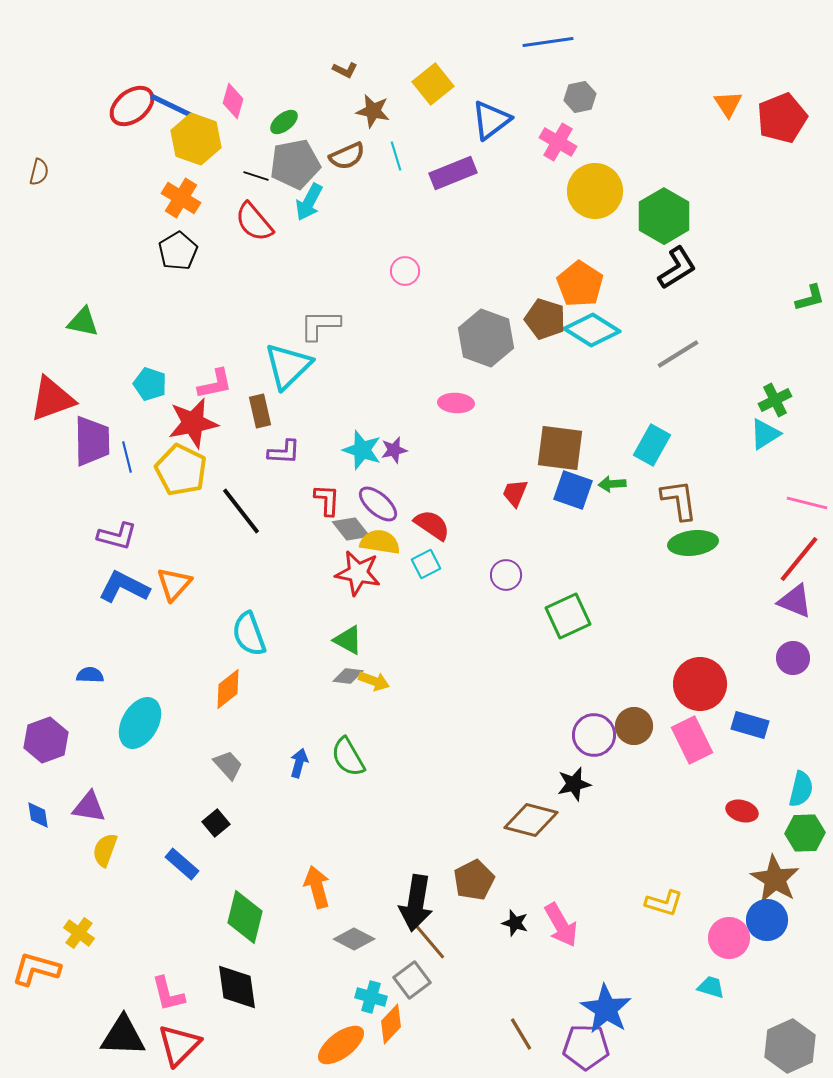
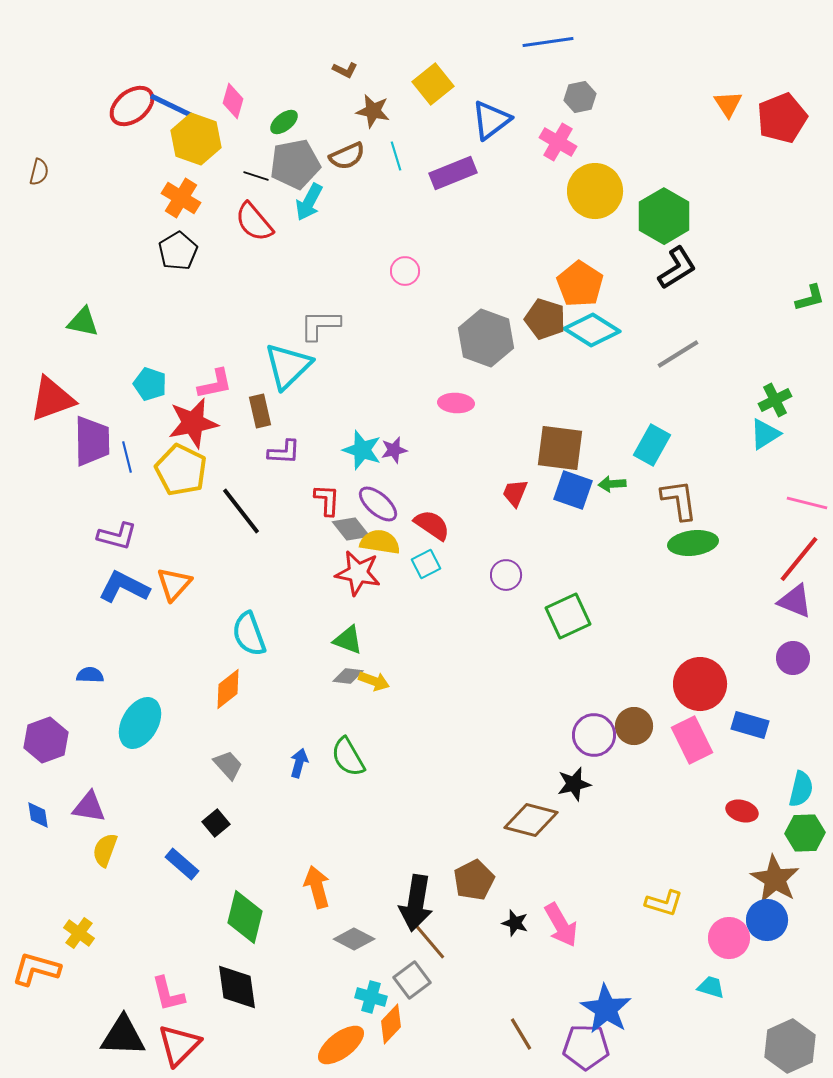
green triangle at (348, 640): rotated 8 degrees counterclockwise
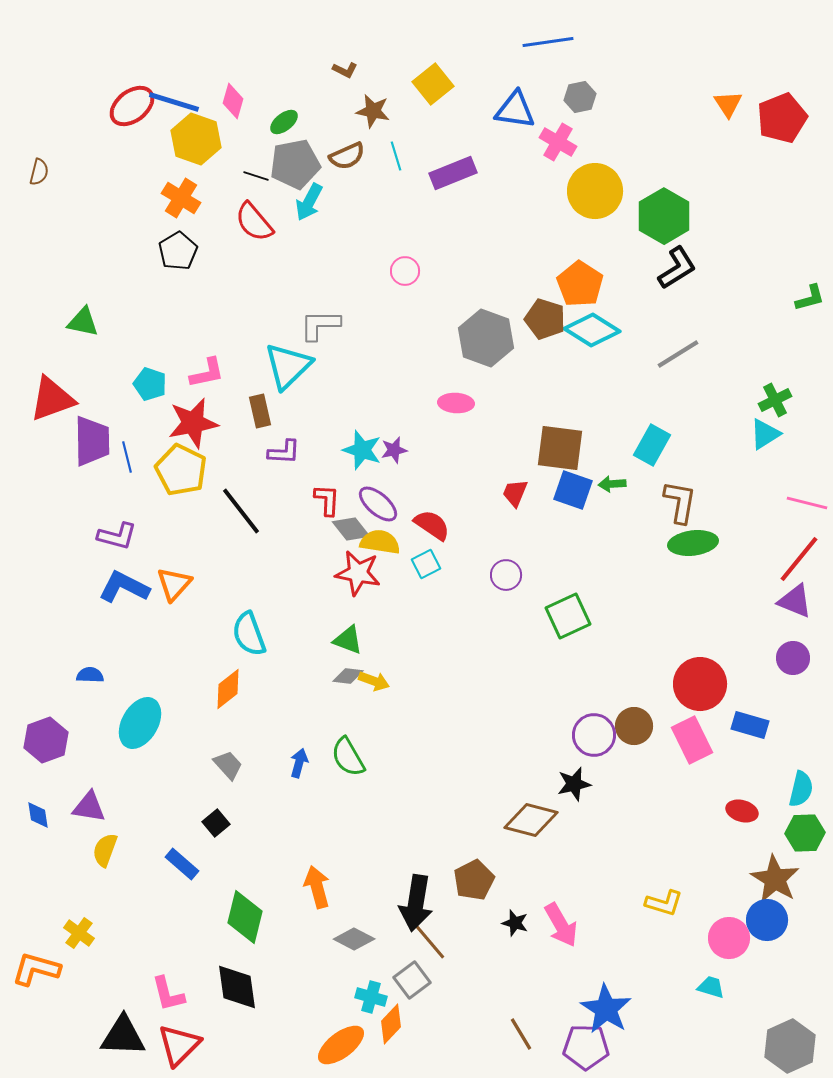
blue line at (174, 107): moved 5 px up; rotated 9 degrees counterclockwise
blue triangle at (491, 120): moved 24 px right, 10 px up; rotated 45 degrees clockwise
pink L-shape at (215, 384): moved 8 px left, 11 px up
brown L-shape at (679, 500): moved 1 px right, 2 px down; rotated 18 degrees clockwise
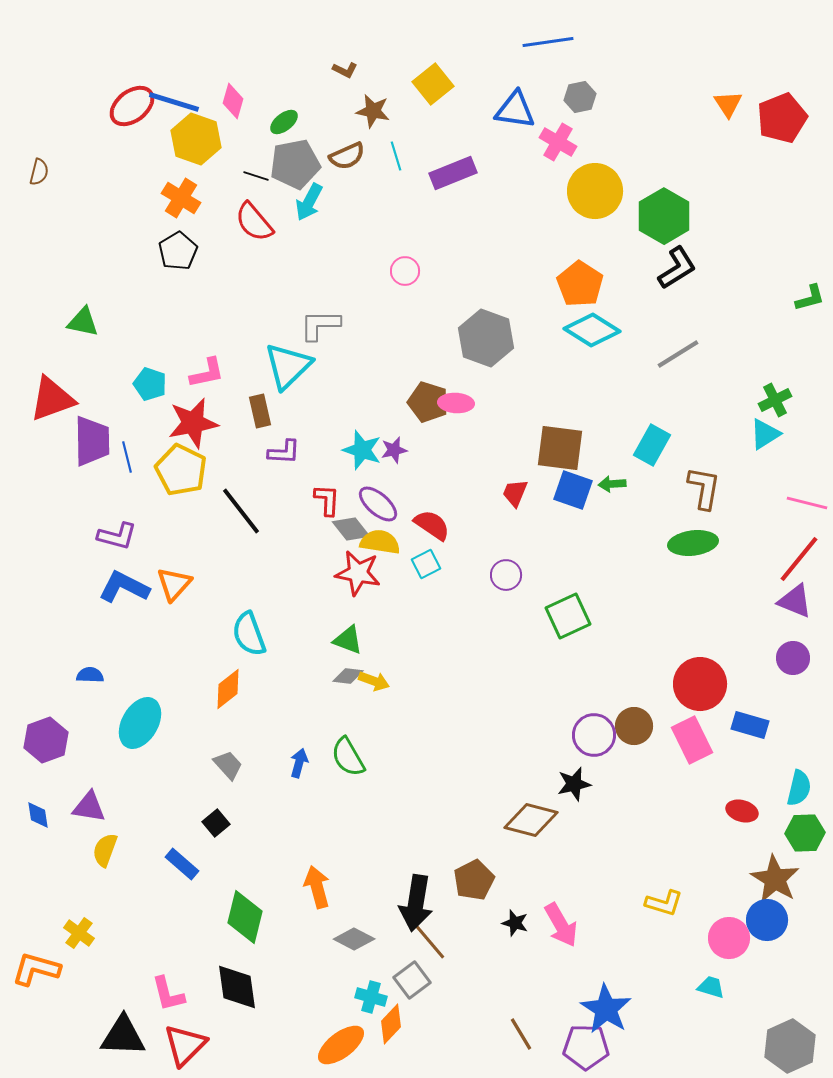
brown pentagon at (545, 319): moved 117 px left, 83 px down
brown L-shape at (680, 502): moved 24 px right, 14 px up
cyan semicircle at (801, 789): moved 2 px left, 1 px up
red triangle at (179, 1045): moved 6 px right
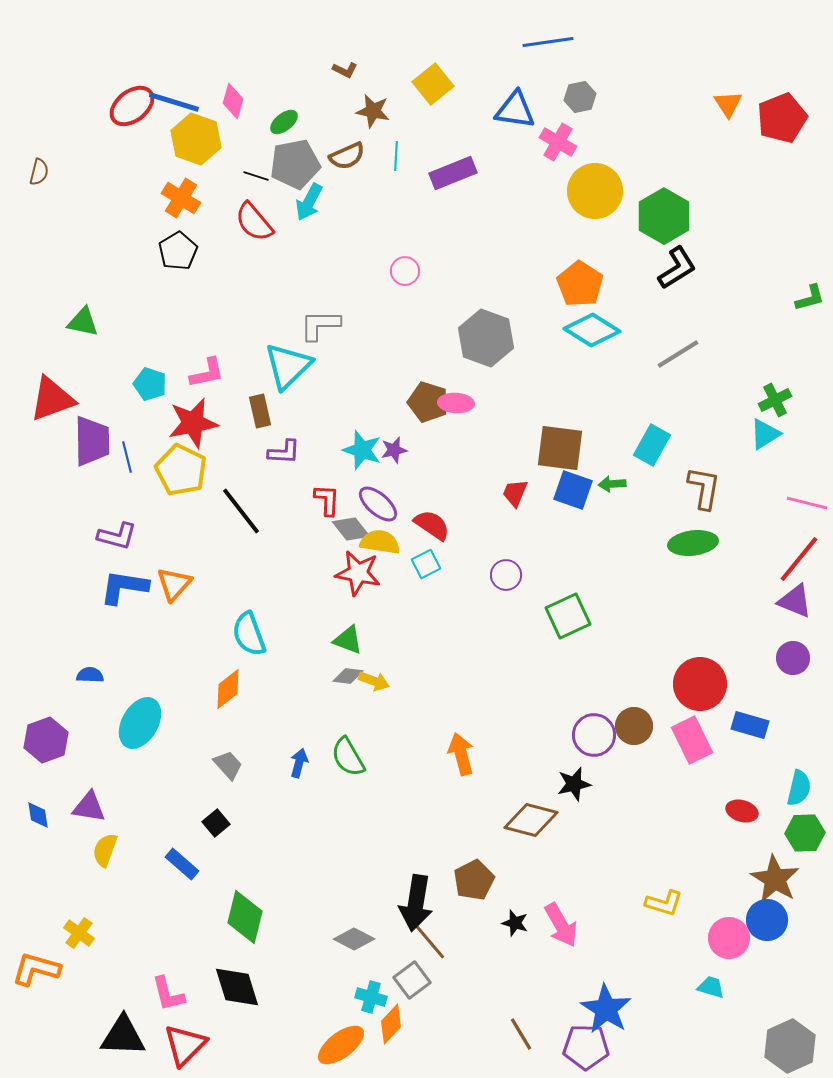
cyan line at (396, 156): rotated 20 degrees clockwise
blue L-shape at (124, 587): rotated 18 degrees counterclockwise
orange arrow at (317, 887): moved 144 px right, 133 px up
black diamond at (237, 987): rotated 9 degrees counterclockwise
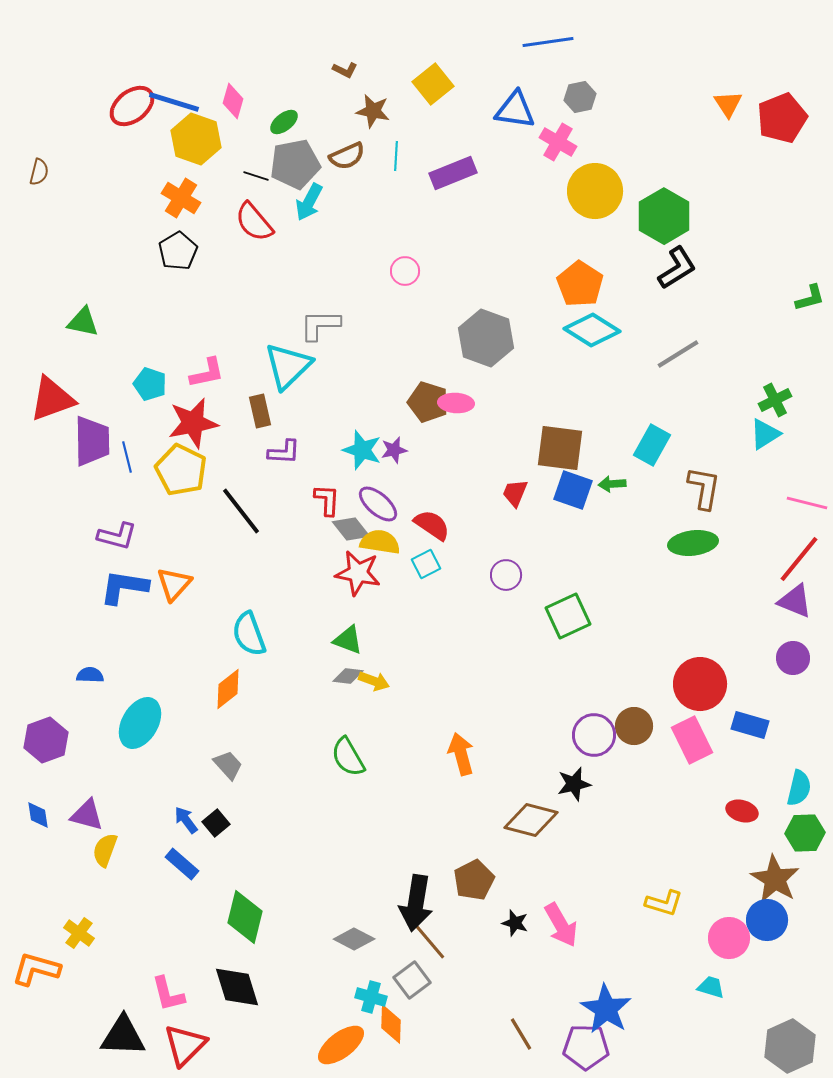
blue arrow at (299, 763): moved 113 px left, 57 px down; rotated 52 degrees counterclockwise
purple triangle at (89, 807): moved 2 px left, 8 px down; rotated 6 degrees clockwise
orange diamond at (391, 1024): rotated 42 degrees counterclockwise
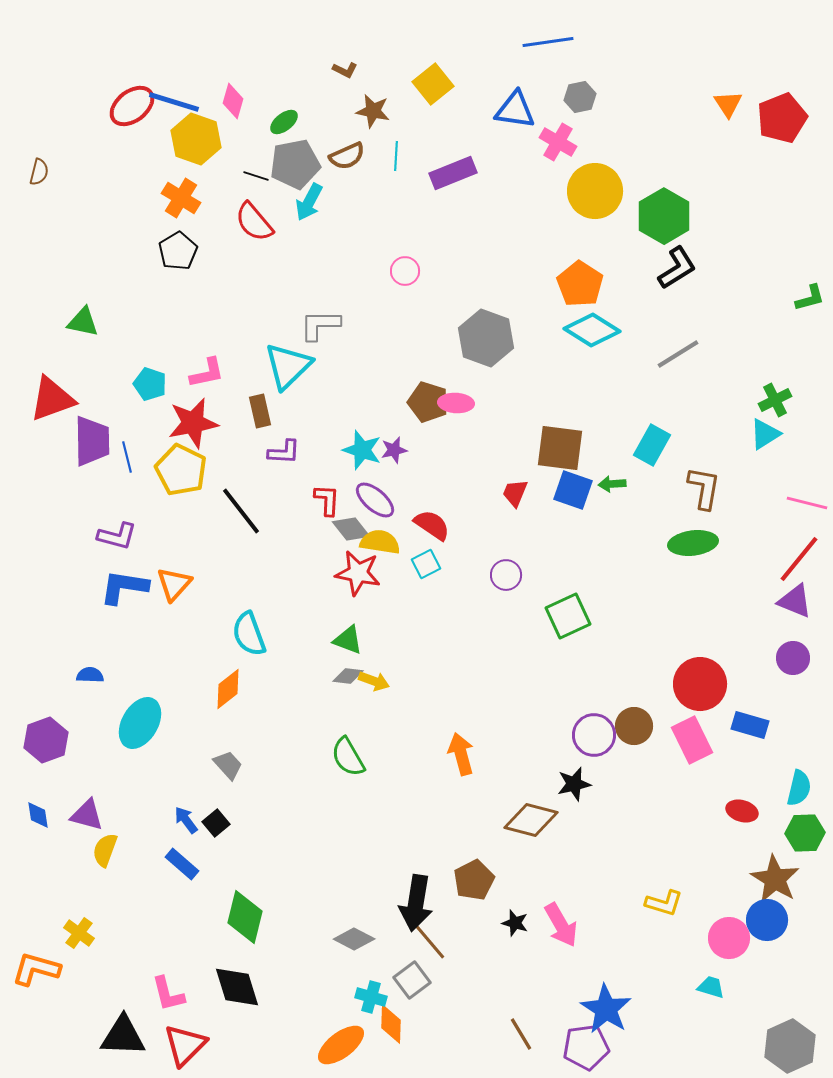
purple ellipse at (378, 504): moved 3 px left, 4 px up
purple pentagon at (586, 1047): rotated 9 degrees counterclockwise
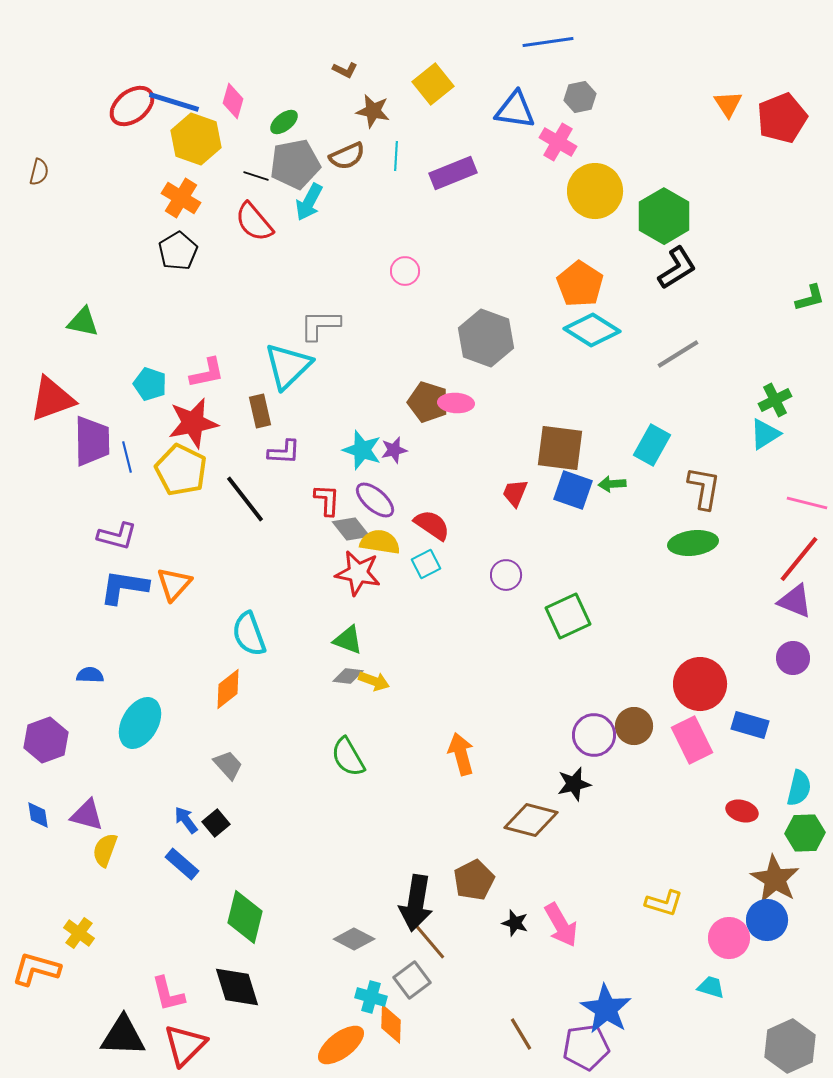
black line at (241, 511): moved 4 px right, 12 px up
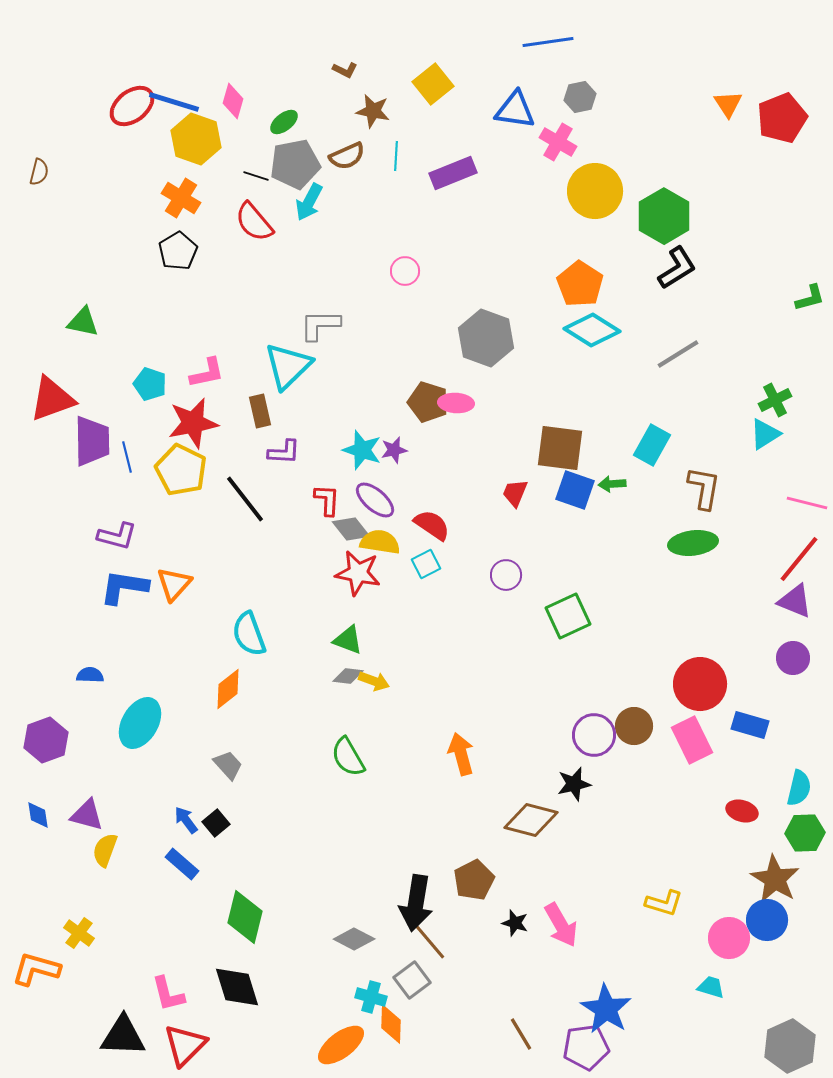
blue square at (573, 490): moved 2 px right
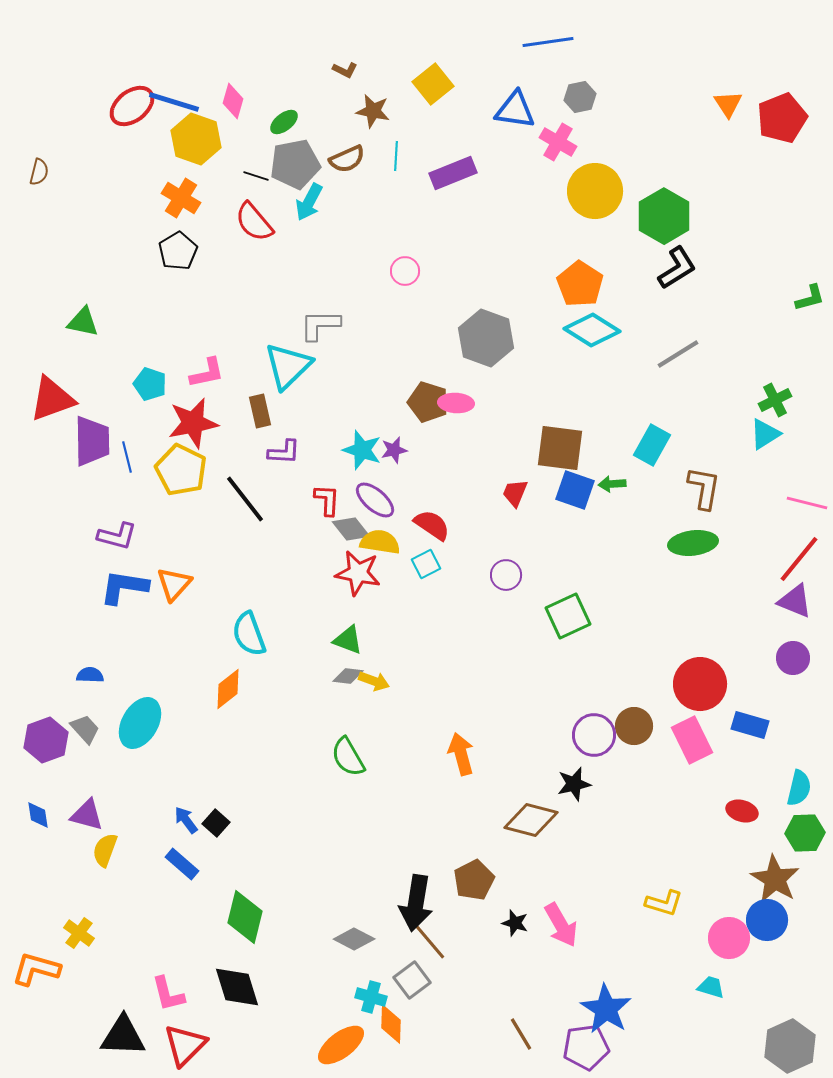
brown semicircle at (347, 156): moved 3 px down
gray trapezoid at (228, 765): moved 143 px left, 36 px up
black square at (216, 823): rotated 8 degrees counterclockwise
